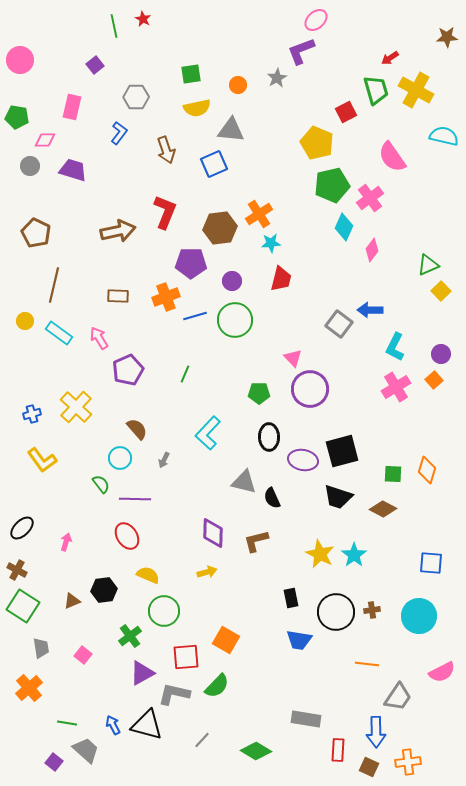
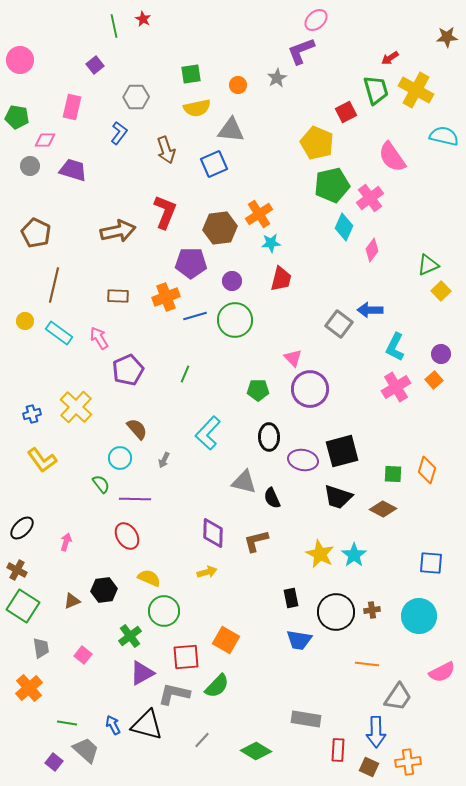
green pentagon at (259, 393): moved 1 px left, 3 px up
yellow semicircle at (148, 575): moved 1 px right, 3 px down
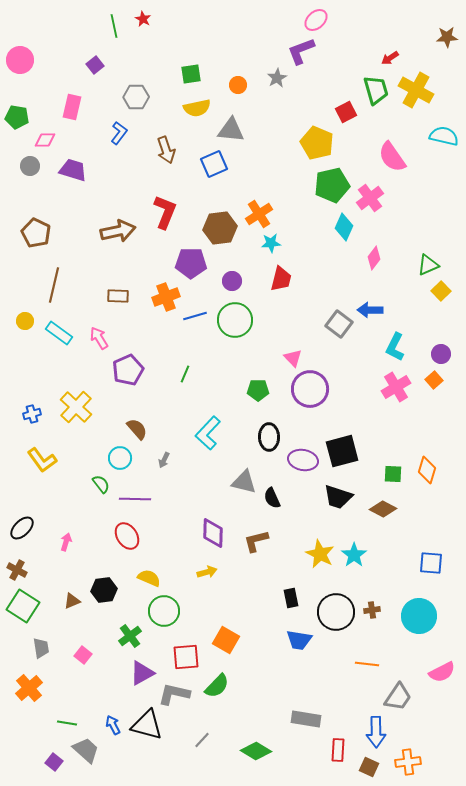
pink diamond at (372, 250): moved 2 px right, 8 px down
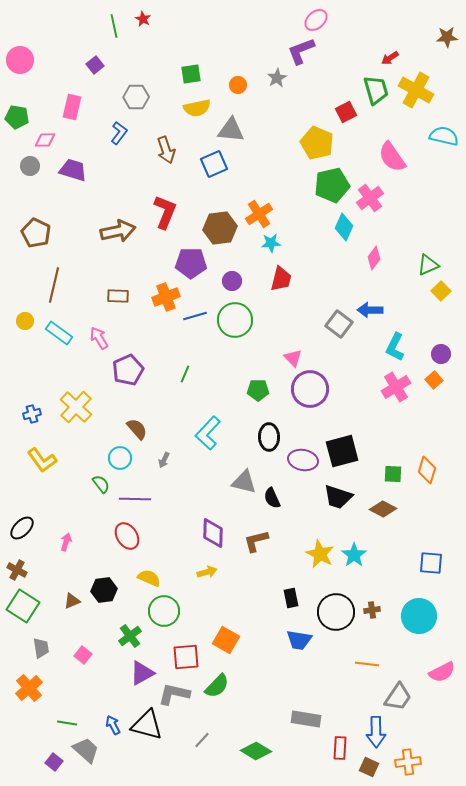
red rectangle at (338, 750): moved 2 px right, 2 px up
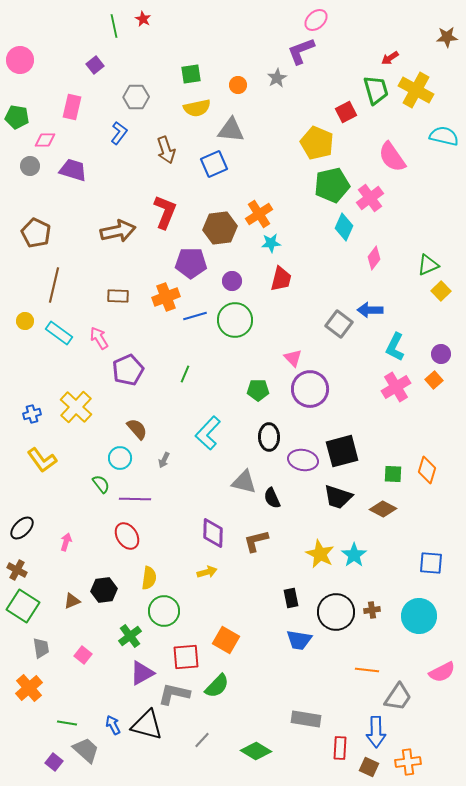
yellow semicircle at (149, 578): rotated 75 degrees clockwise
orange line at (367, 664): moved 6 px down
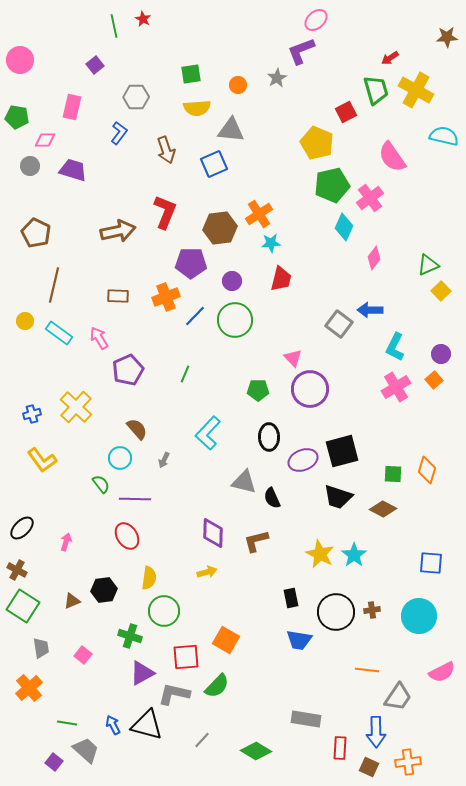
yellow semicircle at (197, 108): rotated 8 degrees clockwise
blue line at (195, 316): rotated 30 degrees counterclockwise
purple ellipse at (303, 460): rotated 32 degrees counterclockwise
green cross at (130, 636): rotated 35 degrees counterclockwise
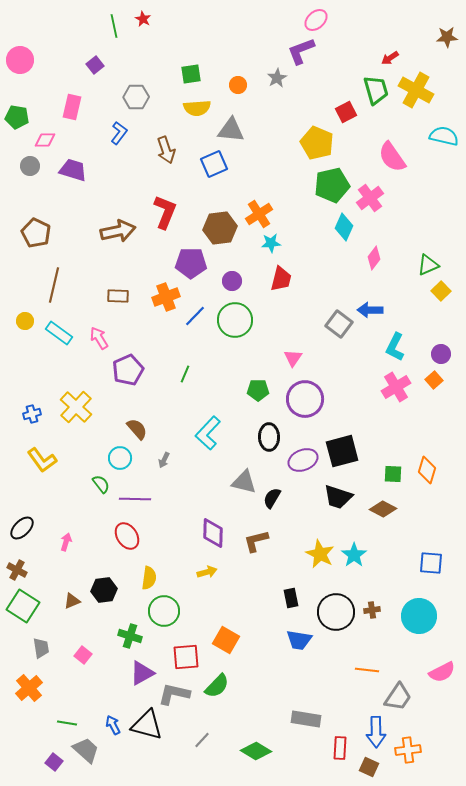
pink triangle at (293, 358): rotated 18 degrees clockwise
purple circle at (310, 389): moved 5 px left, 10 px down
black semicircle at (272, 498): rotated 55 degrees clockwise
orange cross at (408, 762): moved 12 px up
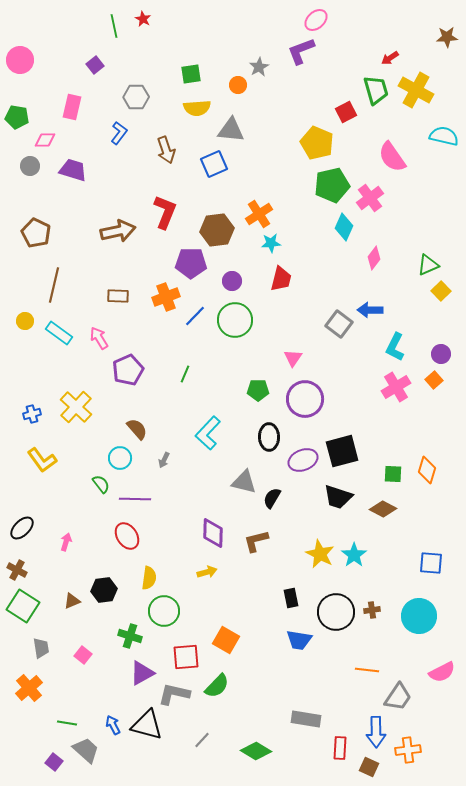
gray star at (277, 78): moved 18 px left, 11 px up
brown hexagon at (220, 228): moved 3 px left, 2 px down
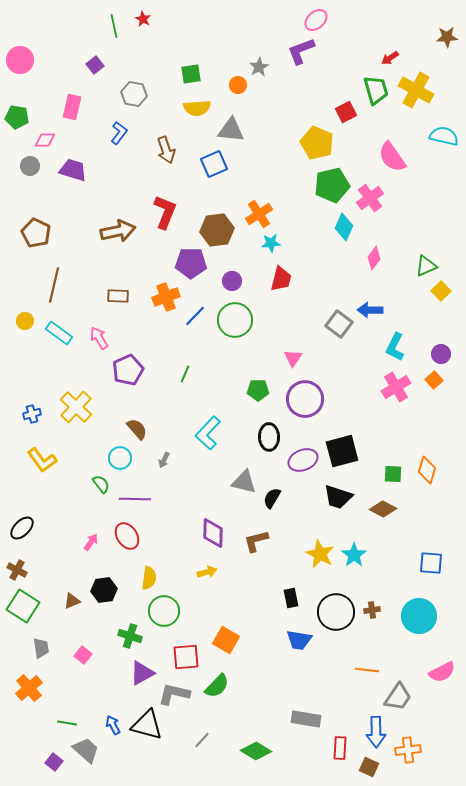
gray hexagon at (136, 97): moved 2 px left, 3 px up; rotated 10 degrees clockwise
green triangle at (428, 265): moved 2 px left, 1 px down
pink arrow at (66, 542): moved 25 px right; rotated 18 degrees clockwise
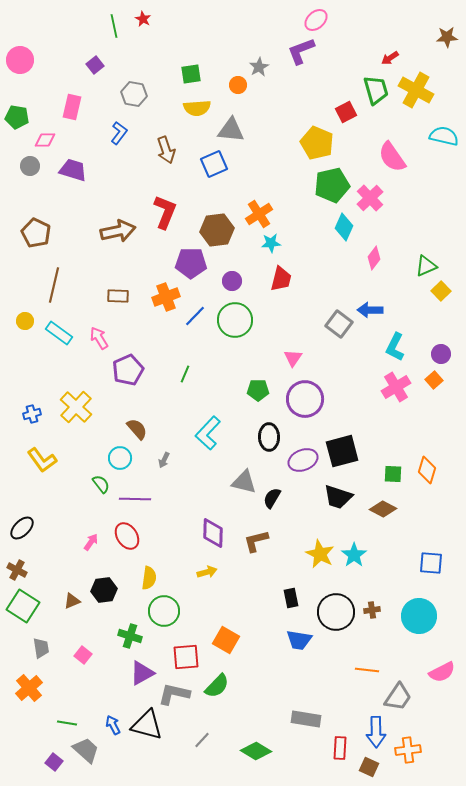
pink cross at (370, 198): rotated 8 degrees counterclockwise
